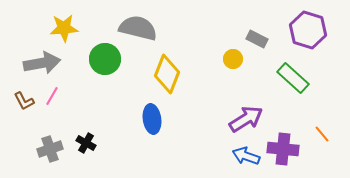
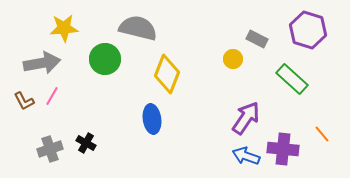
green rectangle: moved 1 px left, 1 px down
purple arrow: moved 1 px up; rotated 24 degrees counterclockwise
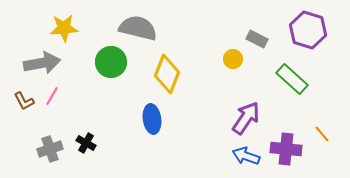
green circle: moved 6 px right, 3 px down
purple cross: moved 3 px right
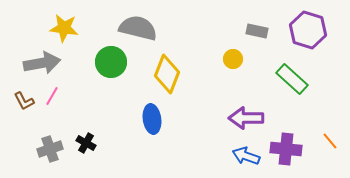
yellow star: rotated 12 degrees clockwise
gray rectangle: moved 8 px up; rotated 15 degrees counterclockwise
purple arrow: rotated 124 degrees counterclockwise
orange line: moved 8 px right, 7 px down
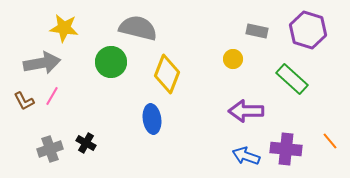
purple arrow: moved 7 px up
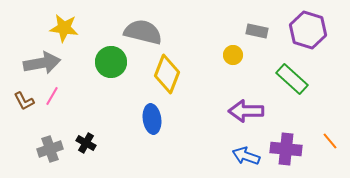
gray semicircle: moved 5 px right, 4 px down
yellow circle: moved 4 px up
